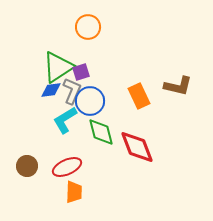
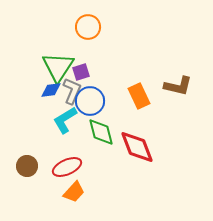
green triangle: rotated 24 degrees counterclockwise
orange trapezoid: rotated 40 degrees clockwise
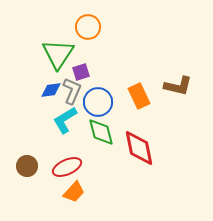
green triangle: moved 13 px up
blue circle: moved 8 px right, 1 px down
red diamond: moved 2 px right, 1 px down; rotated 9 degrees clockwise
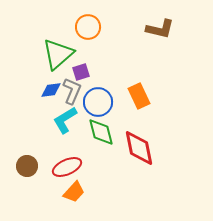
green triangle: rotated 16 degrees clockwise
brown L-shape: moved 18 px left, 57 px up
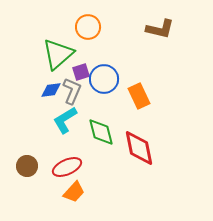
blue circle: moved 6 px right, 23 px up
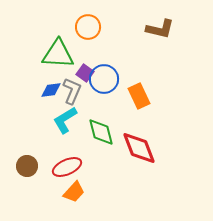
green triangle: rotated 44 degrees clockwise
purple square: moved 4 px right, 1 px down; rotated 36 degrees counterclockwise
red diamond: rotated 9 degrees counterclockwise
